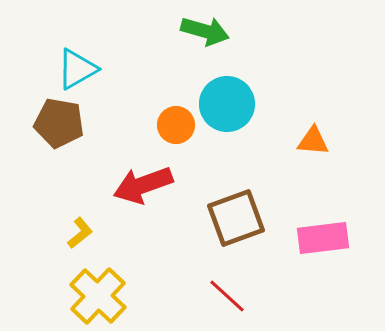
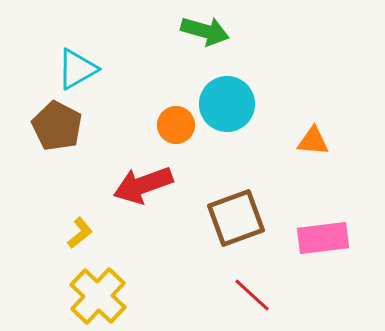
brown pentagon: moved 2 px left, 3 px down; rotated 18 degrees clockwise
red line: moved 25 px right, 1 px up
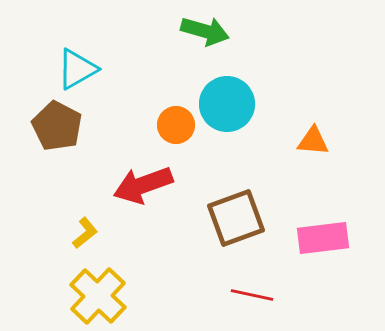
yellow L-shape: moved 5 px right
red line: rotated 30 degrees counterclockwise
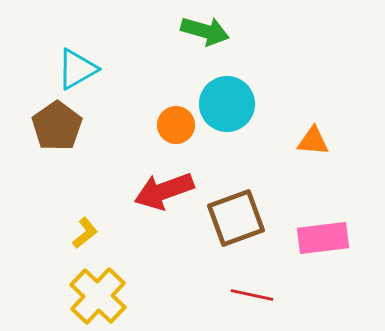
brown pentagon: rotated 9 degrees clockwise
red arrow: moved 21 px right, 6 px down
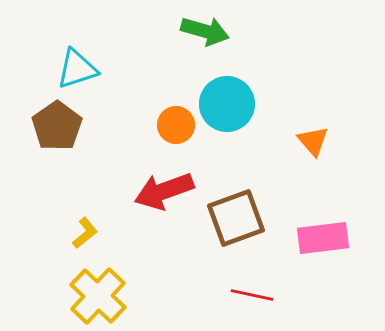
cyan triangle: rotated 12 degrees clockwise
orange triangle: rotated 44 degrees clockwise
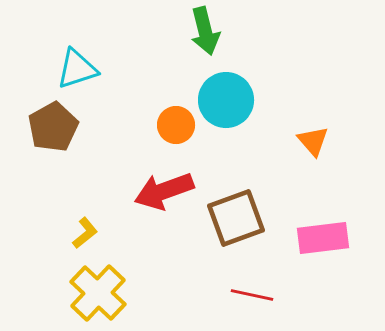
green arrow: rotated 60 degrees clockwise
cyan circle: moved 1 px left, 4 px up
brown pentagon: moved 4 px left, 1 px down; rotated 6 degrees clockwise
yellow cross: moved 3 px up
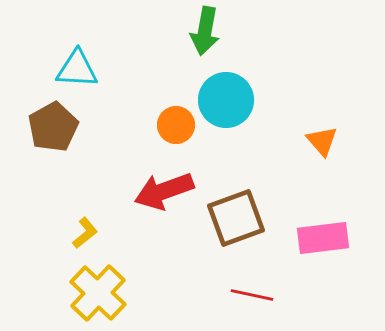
green arrow: rotated 24 degrees clockwise
cyan triangle: rotated 21 degrees clockwise
orange triangle: moved 9 px right
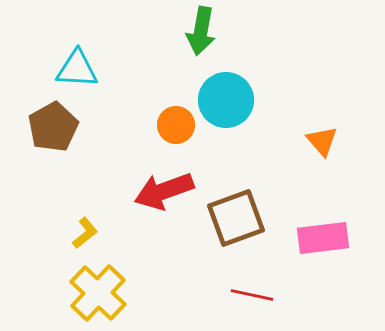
green arrow: moved 4 px left
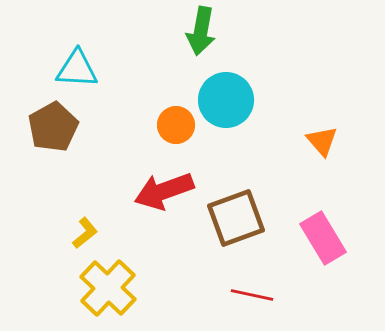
pink rectangle: rotated 66 degrees clockwise
yellow cross: moved 10 px right, 5 px up
